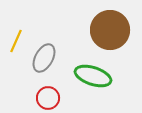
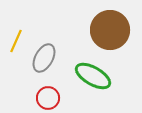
green ellipse: rotated 12 degrees clockwise
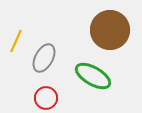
red circle: moved 2 px left
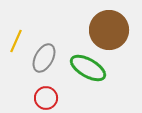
brown circle: moved 1 px left
green ellipse: moved 5 px left, 8 px up
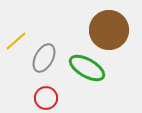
yellow line: rotated 25 degrees clockwise
green ellipse: moved 1 px left
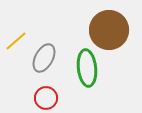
green ellipse: rotated 54 degrees clockwise
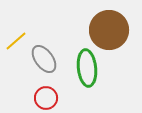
gray ellipse: moved 1 px down; rotated 64 degrees counterclockwise
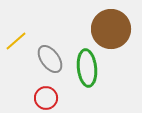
brown circle: moved 2 px right, 1 px up
gray ellipse: moved 6 px right
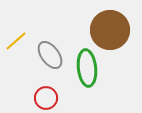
brown circle: moved 1 px left, 1 px down
gray ellipse: moved 4 px up
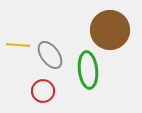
yellow line: moved 2 px right, 4 px down; rotated 45 degrees clockwise
green ellipse: moved 1 px right, 2 px down
red circle: moved 3 px left, 7 px up
